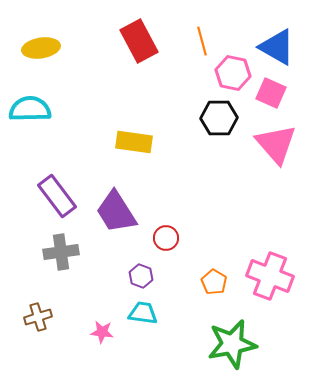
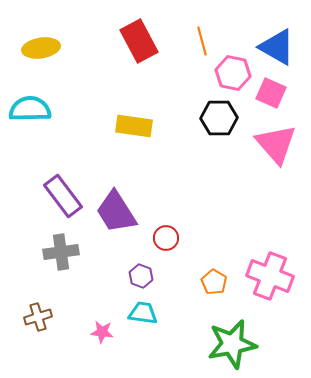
yellow rectangle: moved 16 px up
purple rectangle: moved 6 px right
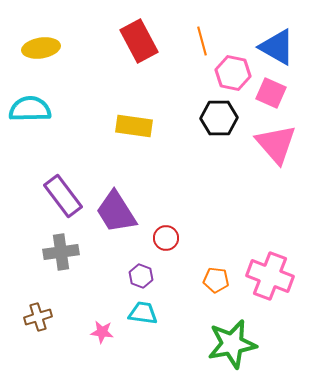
orange pentagon: moved 2 px right, 2 px up; rotated 25 degrees counterclockwise
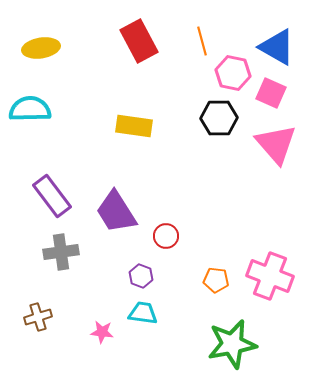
purple rectangle: moved 11 px left
red circle: moved 2 px up
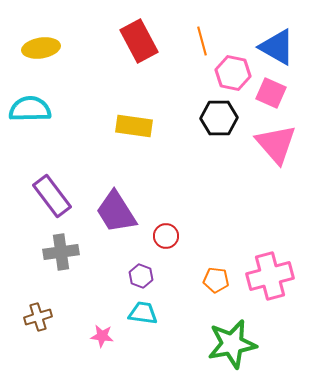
pink cross: rotated 36 degrees counterclockwise
pink star: moved 4 px down
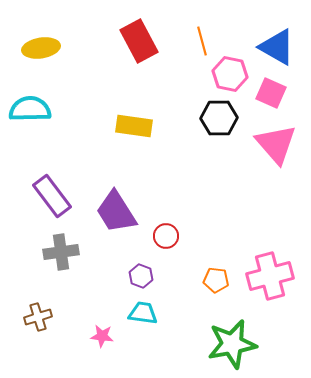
pink hexagon: moved 3 px left, 1 px down
